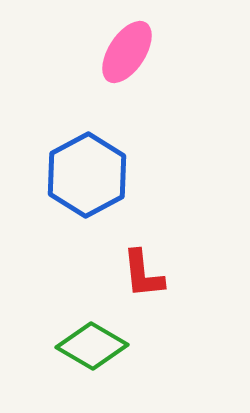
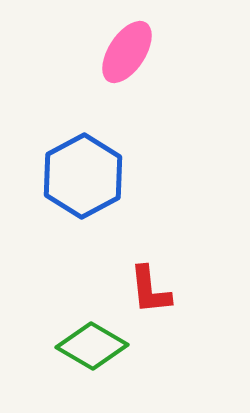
blue hexagon: moved 4 px left, 1 px down
red L-shape: moved 7 px right, 16 px down
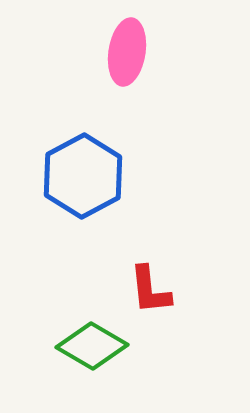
pink ellipse: rotated 24 degrees counterclockwise
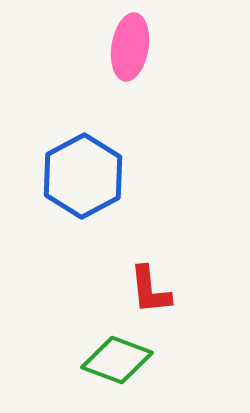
pink ellipse: moved 3 px right, 5 px up
green diamond: moved 25 px right, 14 px down; rotated 10 degrees counterclockwise
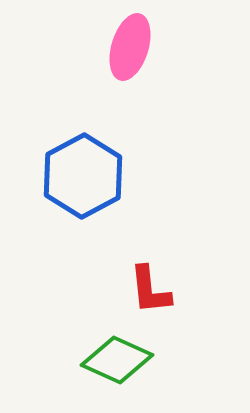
pink ellipse: rotated 8 degrees clockwise
green diamond: rotated 4 degrees clockwise
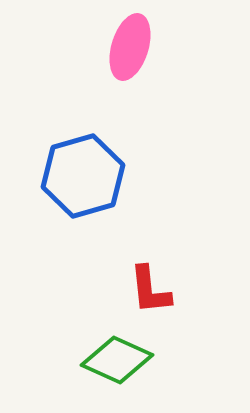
blue hexagon: rotated 12 degrees clockwise
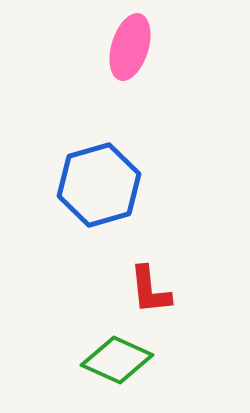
blue hexagon: moved 16 px right, 9 px down
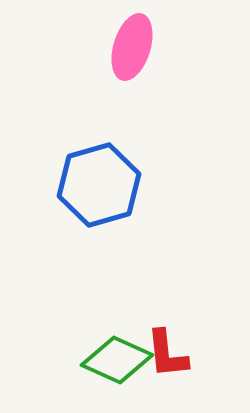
pink ellipse: moved 2 px right
red L-shape: moved 17 px right, 64 px down
